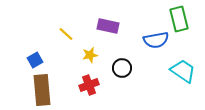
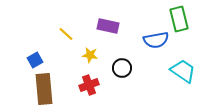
yellow star: rotated 21 degrees clockwise
brown rectangle: moved 2 px right, 1 px up
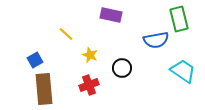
purple rectangle: moved 3 px right, 11 px up
yellow star: rotated 14 degrees clockwise
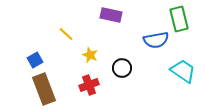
brown rectangle: rotated 16 degrees counterclockwise
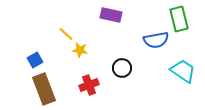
yellow star: moved 10 px left, 5 px up; rotated 14 degrees counterclockwise
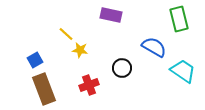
blue semicircle: moved 2 px left, 7 px down; rotated 140 degrees counterclockwise
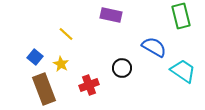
green rectangle: moved 2 px right, 3 px up
yellow star: moved 19 px left, 14 px down; rotated 21 degrees clockwise
blue square: moved 3 px up; rotated 21 degrees counterclockwise
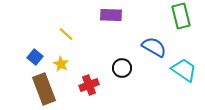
purple rectangle: rotated 10 degrees counterclockwise
cyan trapezoid: moved 1 px right, 1 px up
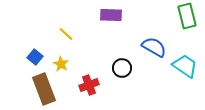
green rectangle: moved 6 px right
cyan trapezoid: moved 1 px right, 4 px up
